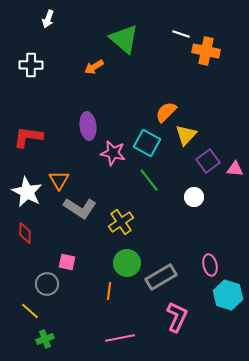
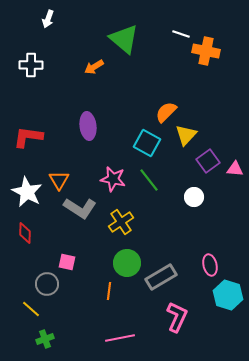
pink star: moved 26 px down
yellow line: moved 1 px right, 2 px up
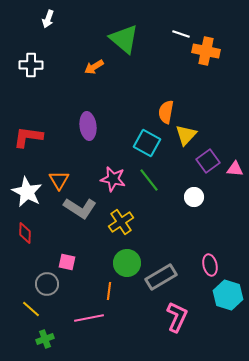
orange semicircle: rotated 35 degrees counterclockwise
pink line: moved 31 px left, 20 px up
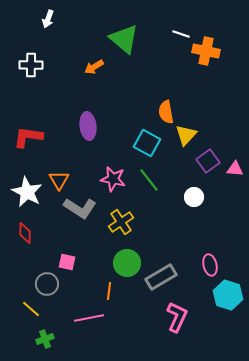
orange semicircle: rotated 20 degrees counterclockwise
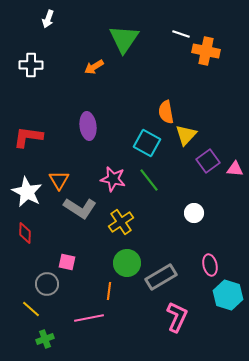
green triangle: rotated 24 degrees clockwise
white circle: moved 16 px down
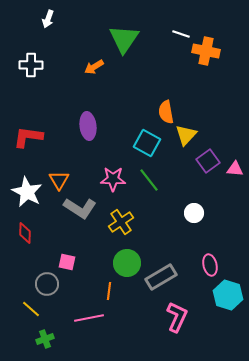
pink star: rotated 10 degrees counterclockwise
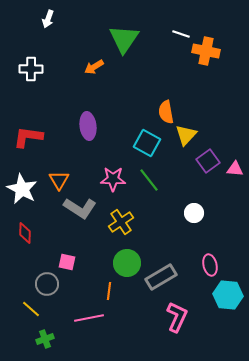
white cross: moved 4 px down
white star: moved 5 px left, 3 px up
cyan hexagon: rotated 12 degrees counterclockwise
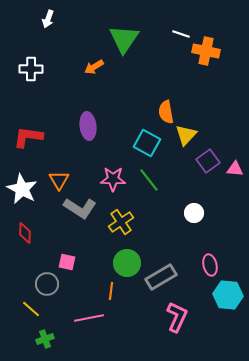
orange line: moved 2 px right
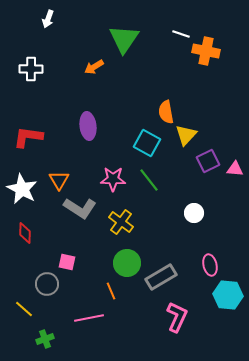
purple square: rotated 10 degrees clockwise
yellow cross: rotated 20 degrees counterclockwise
orange line: rotated 30 degrees counterclockwise
yellow line: moved 7 px left
